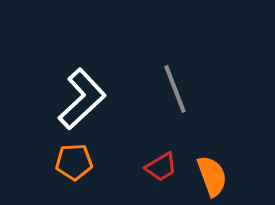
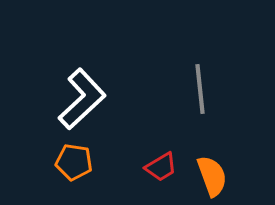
gray line: moved 25 px right; rotated 15 degrees clockwise
orange pentagon: rotated 12 degrees clockwise
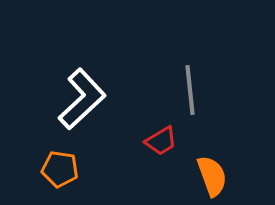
gray line: moved 10 px left, 1 px down
orange pentagon: moved 14 px left, 7 px down
red trapezoid: moved 26 px up
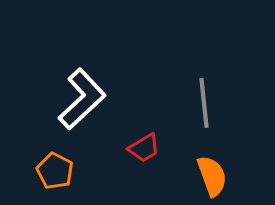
gray line: moved 14 px right, 13 px down
red trapezoid: moved 17 px left, 7 px down
orange pentagon: moved 5 px left, 2 px down; rotated 18 degrees clockwise
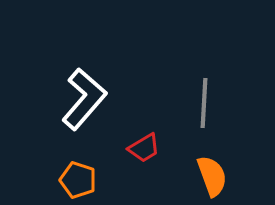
white L-shape: moved 2 px right; rotated 6 degrees counterclockwise
gray line: rotated 9 degrees clockwise
orange pentagon: moved 23 px right, 9 px down; rotated 9 degrees counterclockwise
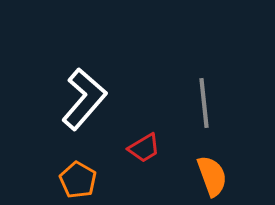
gray line: rotated 9 degrees counterclockwise
orange pentagon: rotated 12 degrees clockwise
